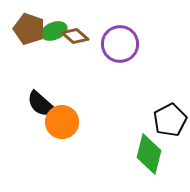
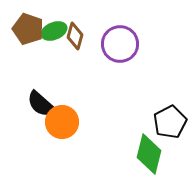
brown pentagon: moved 1 px left
brown diamond: rotated 64 degrees clockwise
black pentagon: moved 2 px down
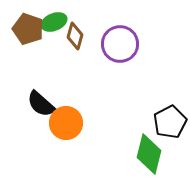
green ellipse: moved 9 px up
orange circle: moved 4 px right, 1 px down
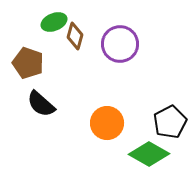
brown pentagon: moved 34 px down
orange circle: moved 41 px right
green diamond: rotated 75 degrees counterclockwise
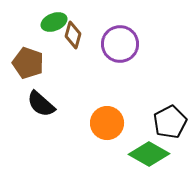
brown diamond: moved 2 px left, 1 px up
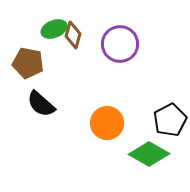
green ellipse: moved 7 px down
brown pentagon: rotated 8 degrees counterclockwise
black pentagon: moved 2 px up
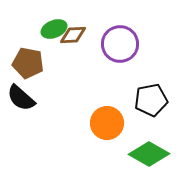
brown diamond: rotated 72 degrees clockwise
black semicircle: moved 20 px left, 6 px up
black pentagon: moved 19 px left, 20 px up; rotated 16 degrees clockwise
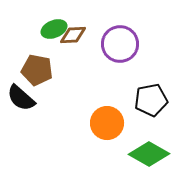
brown pentagon: moved 9 px right, 7 px down
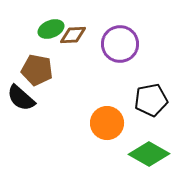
green ellipse: moved 3 px left
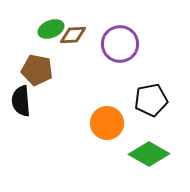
black semicircle: moved 3 px down; rotated 44 degrees clockwise
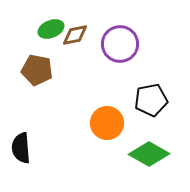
brown diamond: moved 2 px right; rotated 8 degrees counterclockwise
black semicircle: moved 47 px down
